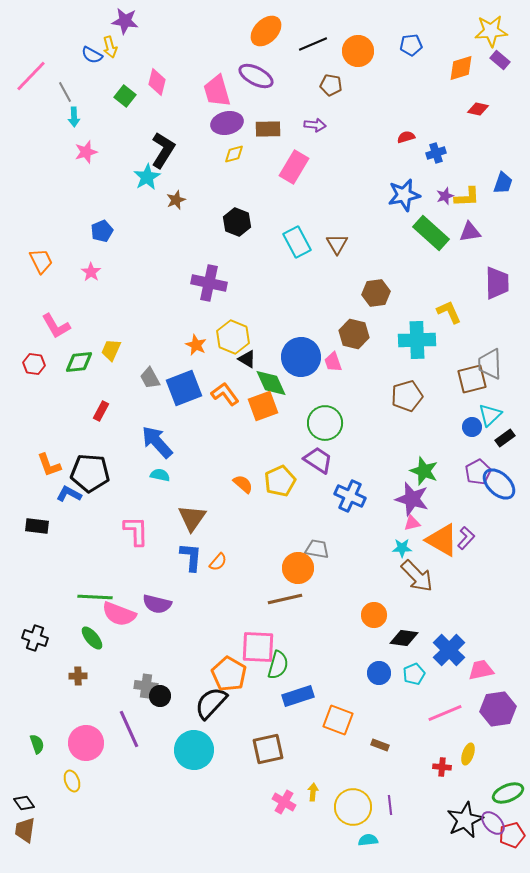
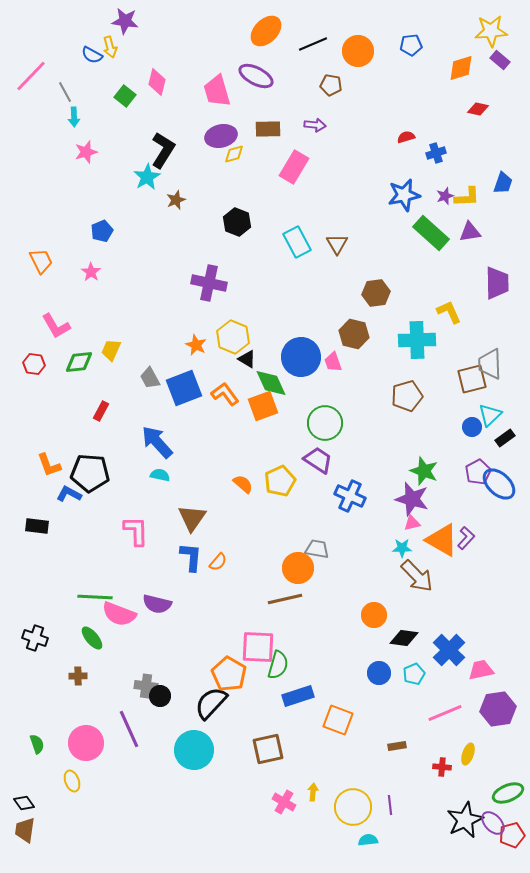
purple ellipse at (227, 123): moved 6 px left, 13 px down
brown rectangle at (380, 745): moved 17 px right, 1 px down; rotated 30 degrees counterclockwise
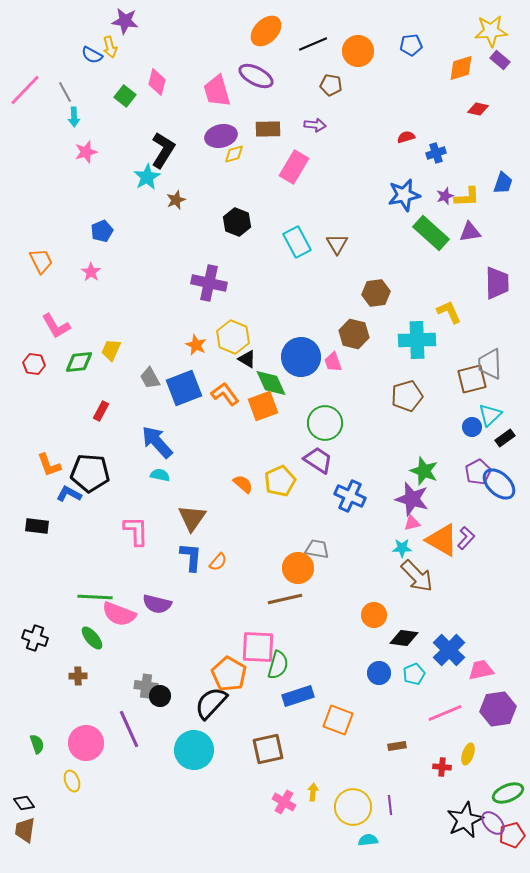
pink line at (31, 76): moved 6 px left, 14 px down
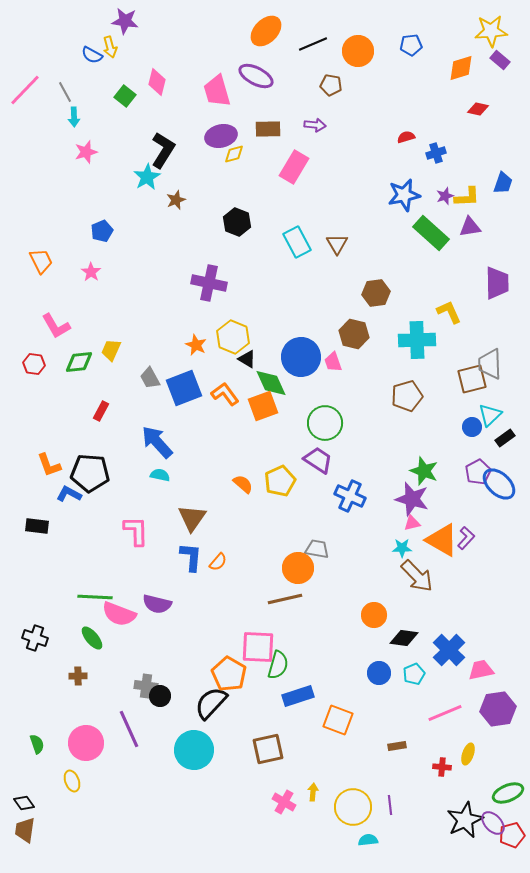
purple triangle at (470, 232): moved 5 px up
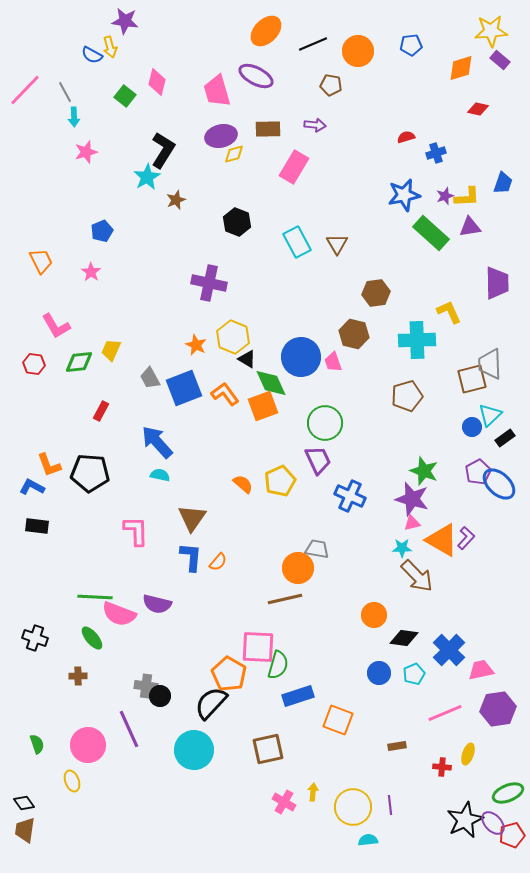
purple trapezoid at (318, 460): rotated 32 degrees clockwise
blue L-shape at (69, 494): moved 37 px left, 7 px up
pink circle at (86, 743): moved 2 px right, 2 px down
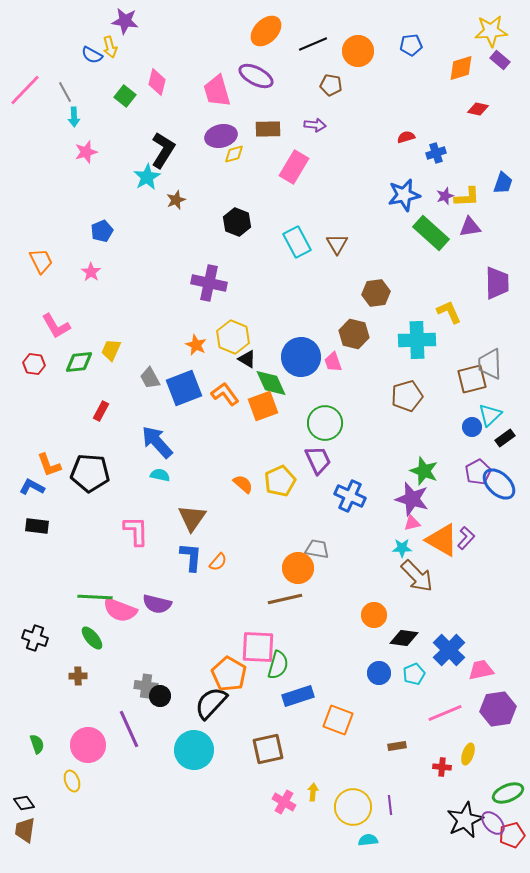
pink semicircle at (119, 614): moved 1 px right, 4 px up
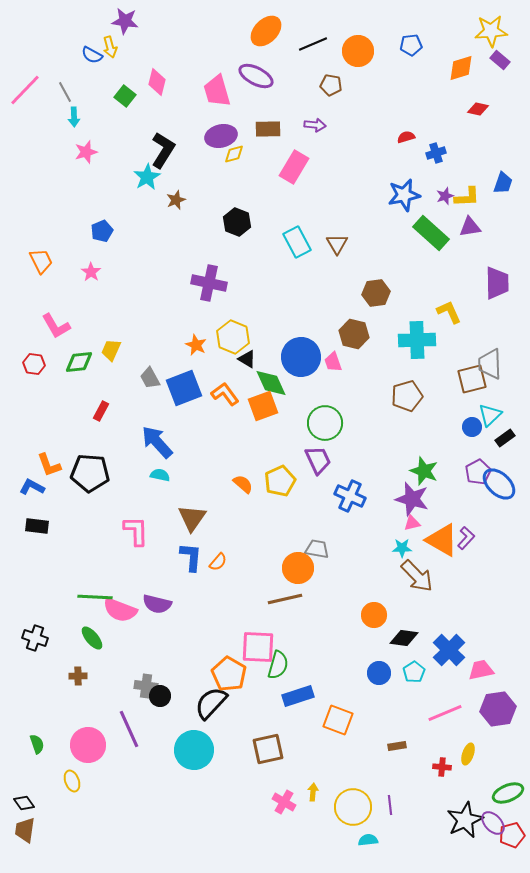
cyan pentagon at (414, 674): moved 2 px up; rotated 10 degrees counterclockwise
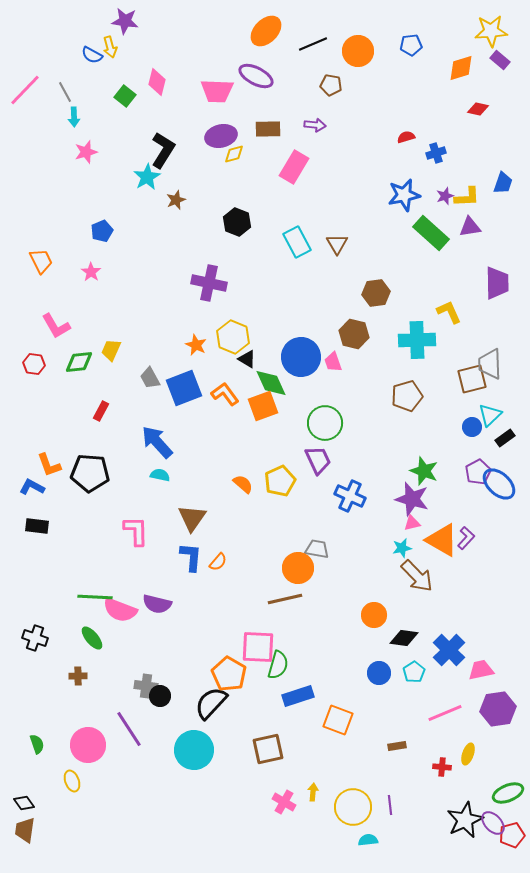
pink trapezoid at (217, 91): rotated 72 degrees counterclockwise
cyan star at (402, 548): rotated 12 degrees counterclockwise
purple line at (129, 729): rotated 9 degrees counterclockwise
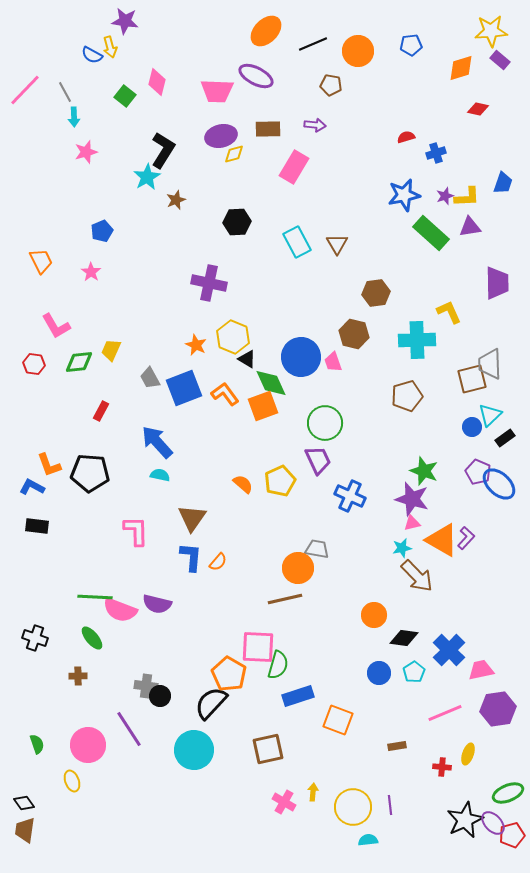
black hexagon at (237, 222): rotated 24 degrees counterclockwise
purple pentagon at (478, 472): rotated 20 degrees counterclockwise
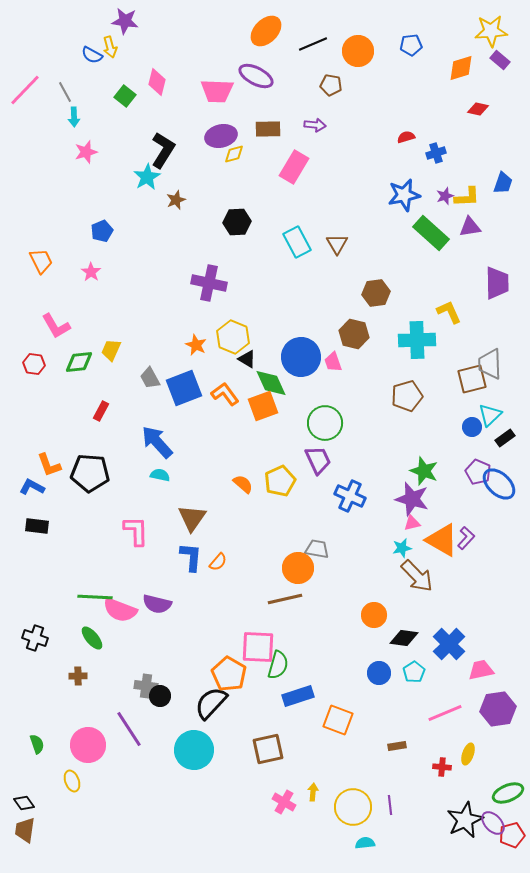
blue cross at (449, 650): moved 6 px up
cyan semicircle at (368, 840): moved 3 px left, 3 px down
